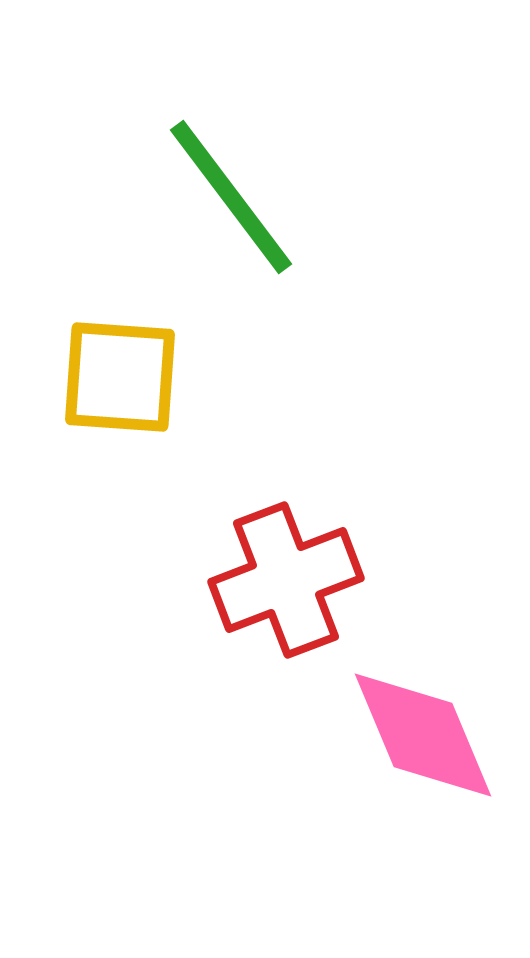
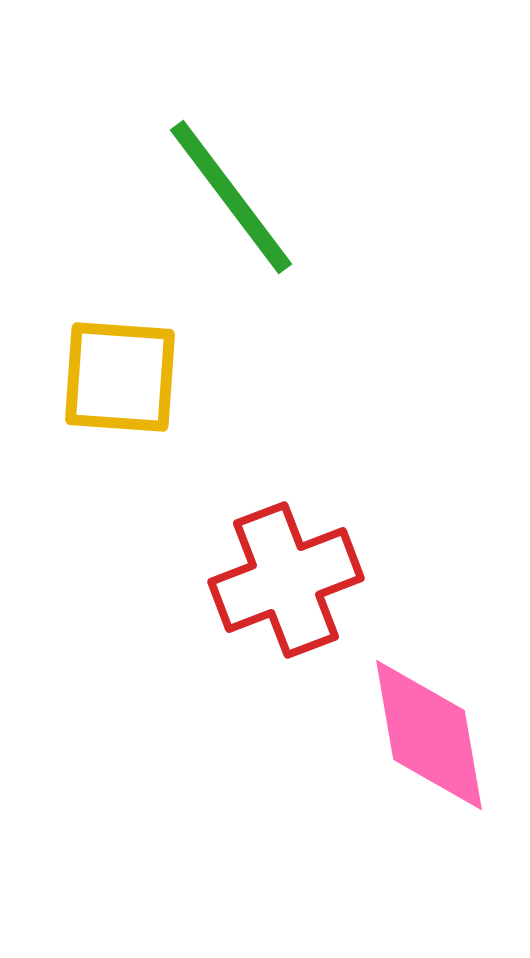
pink diamond: moved 6 px right; rotated 13 degrees clockwise
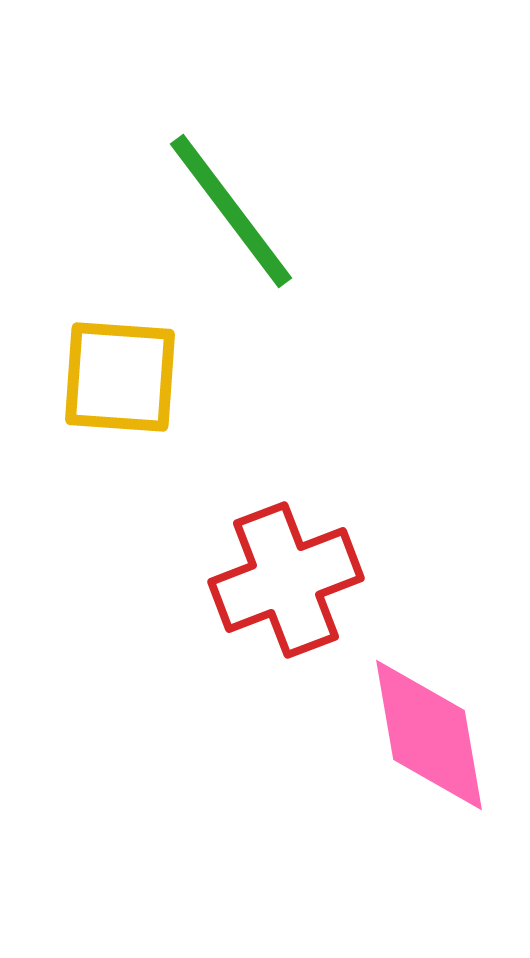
green line: moved 14 px down
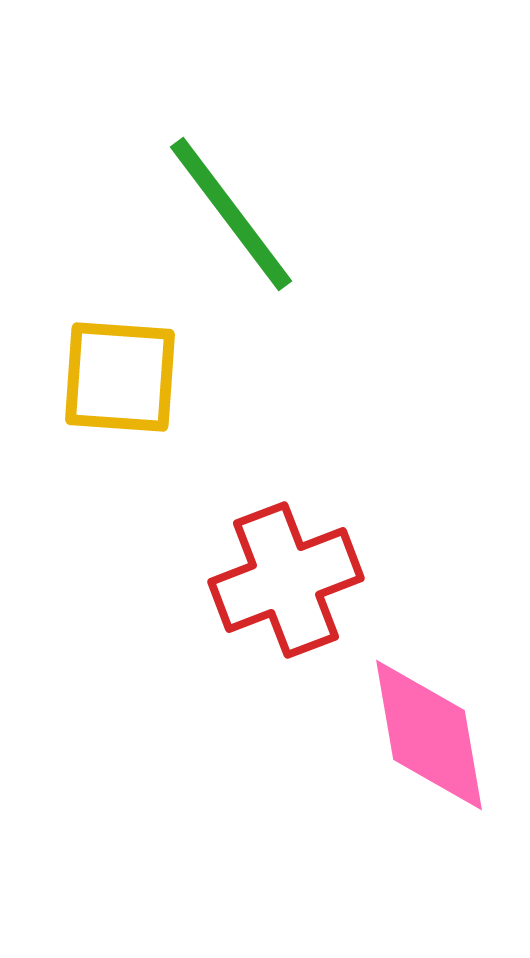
green line: moved 3 px down
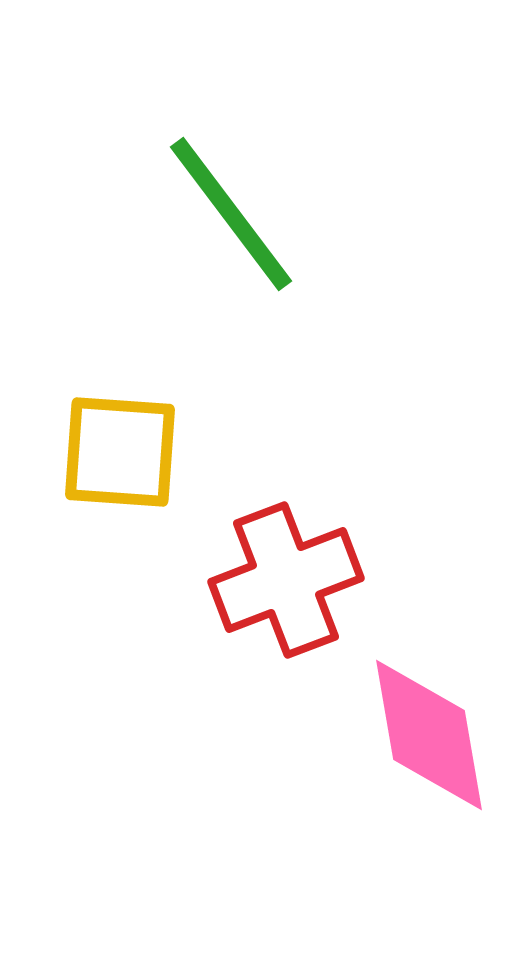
yellow square: moved 75 px down
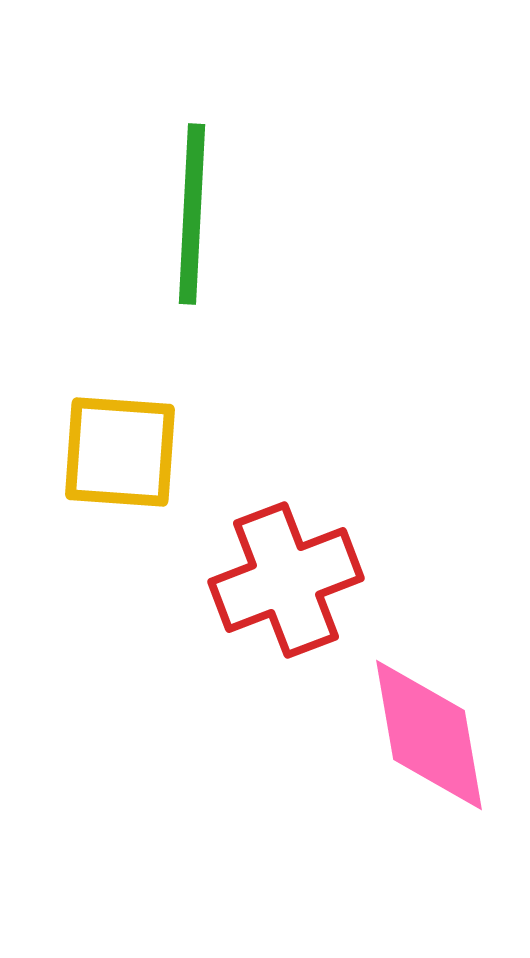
green line: moved 39 px left; rotated 40 degrees clockwise
